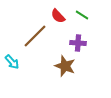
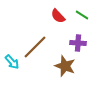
brown line: moved 11 px down
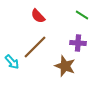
red semicircle: moved 20 px left
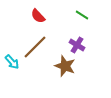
purple cross: moved 1 px left, 2 px down; rotated 28 degrees clockwise
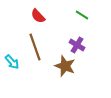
brown line: rotated 64 degrees counterclockwise
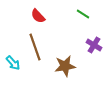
green line: moved 1 px right, 1 px up
purple cross: moved 17 px right
cyan arrow: moved 1 px right, 1 px down
brown star: rotated 30 degrees counterclockwise
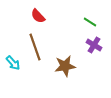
green line: moved 7 px right, 8 px down
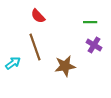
green line: rotated 32 degrees counterclockwise
cyan arrow: rotated 84 degrees counterclockwise
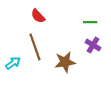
purple cross: moved 1 px left
brown star: moved 4 px up
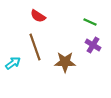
red semicircle: rotated 14 degrees counterclockwise
green line: rotated 24 degrees clockwise
brown star: rotated 10 degrees clockwise
